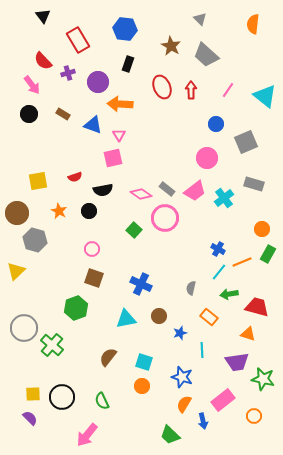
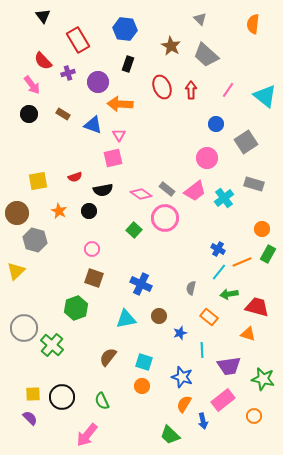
gray square at (246, 142): rotated 10 degrees counterclockwise
purple trapezoid at (237, 362): moved 8 px left, 4 px down
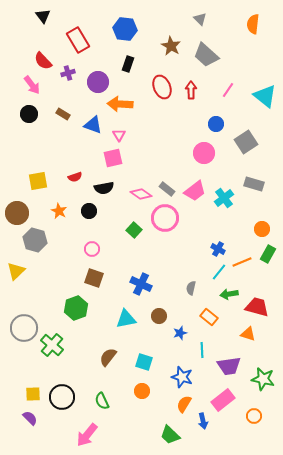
pink circle at (207, 158): moved 3 px left, 5 px up
black semicircle at (103, 190): moved 1 px right, 2 px up
orange circle at (142, 386): moved 5 px down
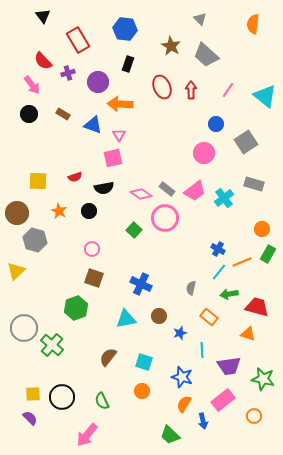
yellow square at (38, 181): rotated 12 degrees clockwise
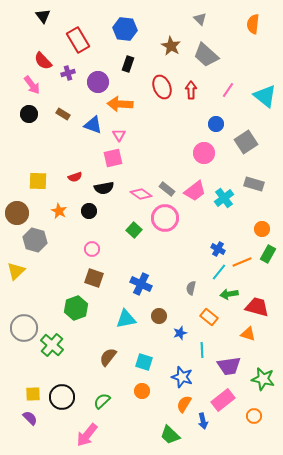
green semicircle at (102, 401): rotated 72 degrees clockwise
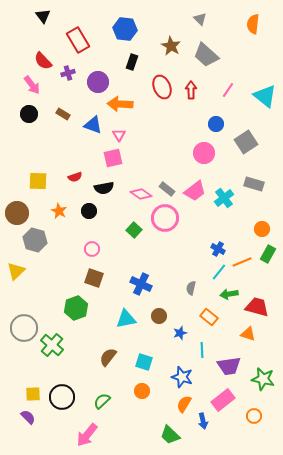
black rectangle at (128, 64): moved 4 px right, 2 px up
purple semicircle at (30, 418): moved 2 px left, 1 px up
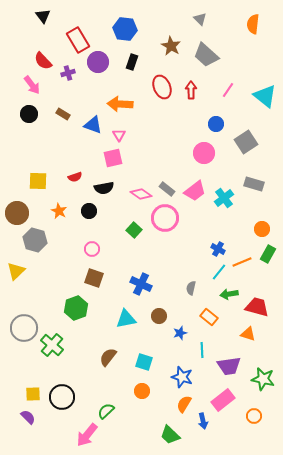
purple circle at (98, 82): moved 20 px up
green semicircle at (102, 401): moved 4 px right, 10 px down
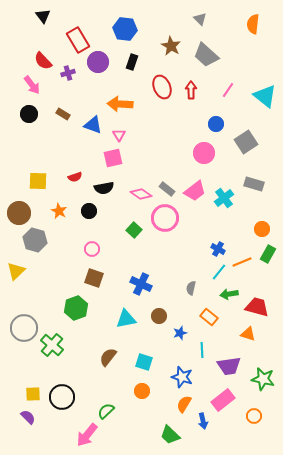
brown circle at (17, 213): moved 2 px right
